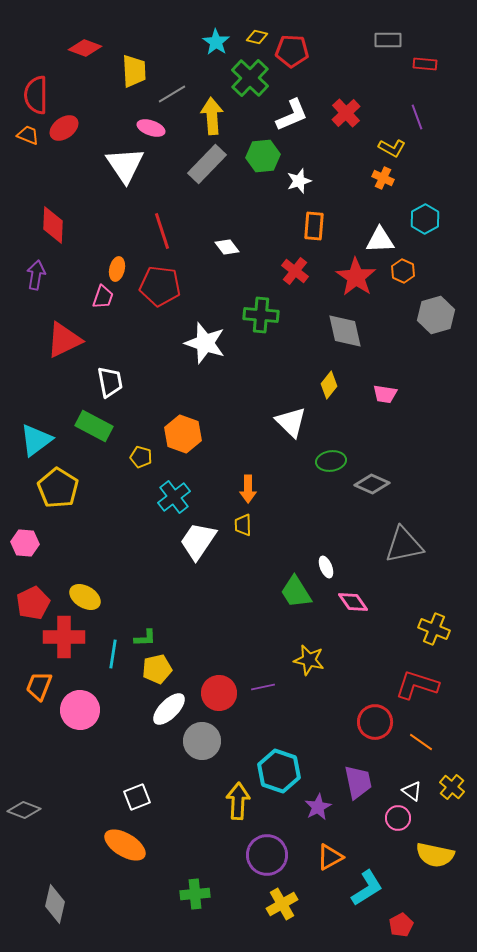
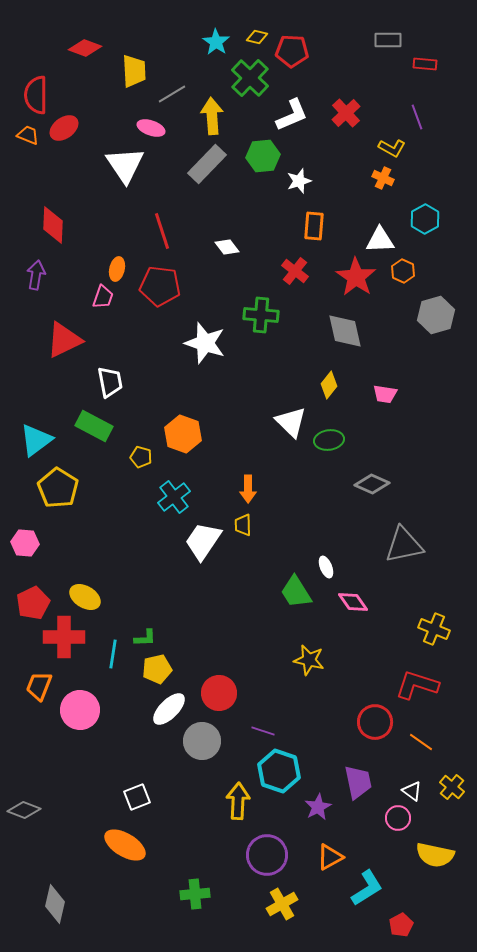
green ellipse at (331, 461): moved 2 px left, 21 px up
white trapezoid at (198, 541): moved 5 px right
purple line at (263, 687): moved 44 px down; rotated 30 degrees clockwise
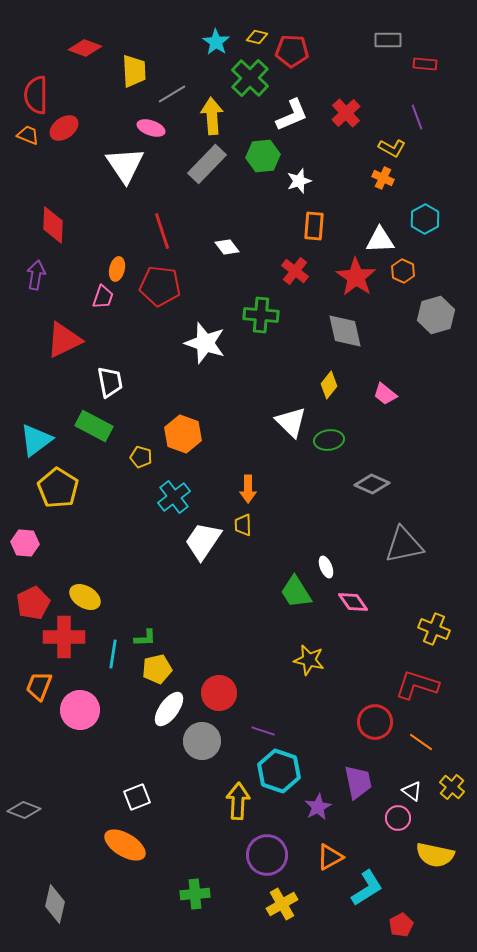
pink trapezoid at (385, 394): rotated 30 degrees clockwise
white ellipse at (169, 709): rotated 9 degrees counterclockwise
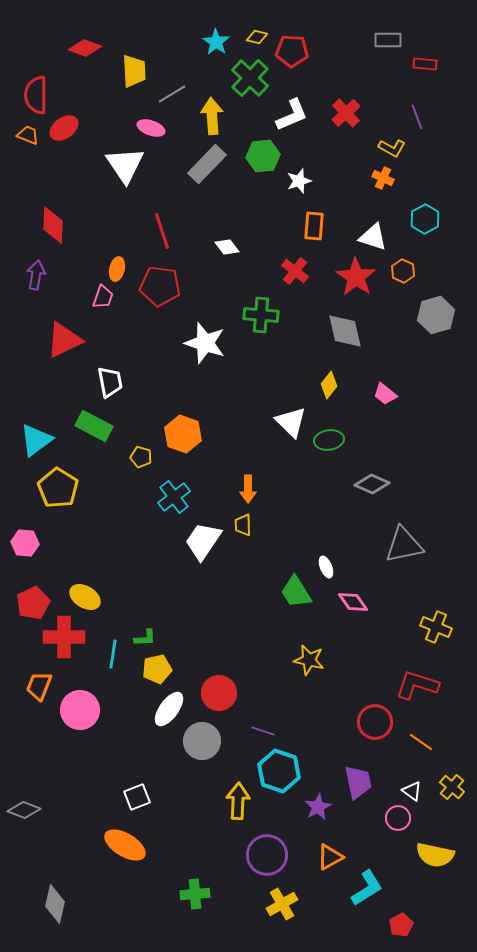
white triangle at (380, 240): moved 7 px left, 3 px up; rotated 20 degrees clockwise
yellow cross at (434, 629): moved 2 px right, 2 px up
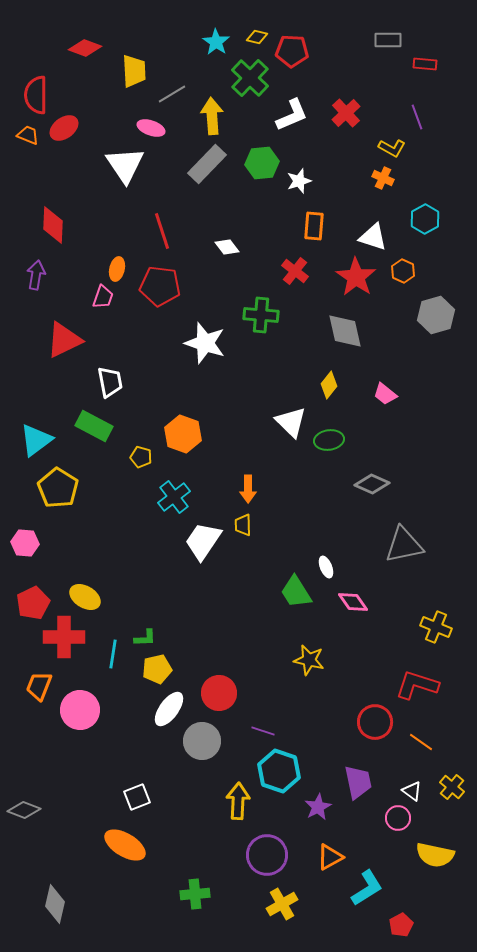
green hexagon at (263, 156): moved 1 px left, 7 px down
